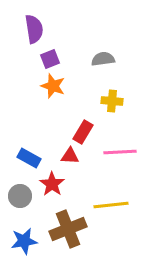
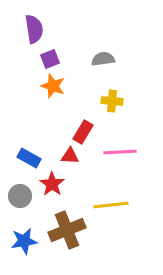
brown cross: moved 1 px left, 1 px down
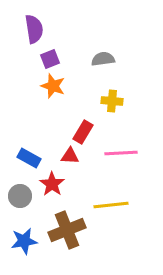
pink line: moved 1 px right, 1 px down
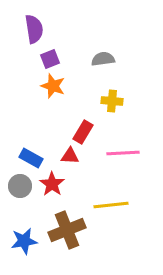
pink line: moved 2 px right
blue rectangle: moved 2 px right
gray circle: moved 10 px up
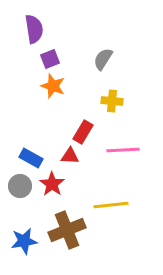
gray semicircle: rotated 50 degrees counterclockwise
pink line: moved 3 px up
